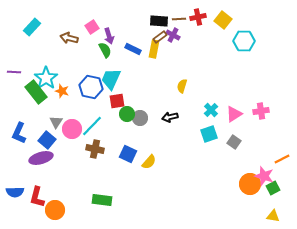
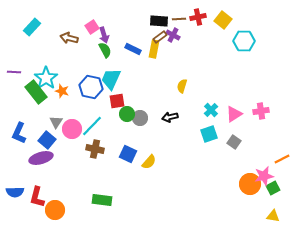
purple arrow at (109, 36): moved 5 px left, 1 px up
pink star at (264, 176): rotated 30 degrees counterclockwise
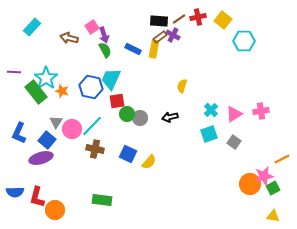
brown line at (179, 19): rotated 32 degrees counterclockwise
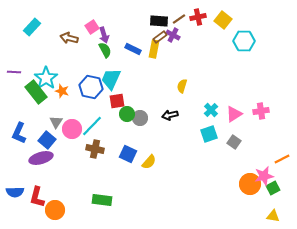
black arrow at (170, 117): moved 2 px up
